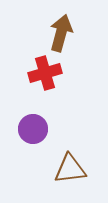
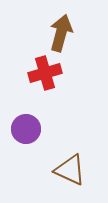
purple circle: moved 7 px left
brown triangle: moved 1 px down; rotated 32 degrees clockwise
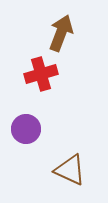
brown arrow: rotated 6 degrees clockwise
red cross: moved 4 px left, 1 px down
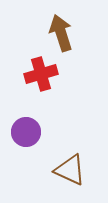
brown arrow: rotated 39 degrees counterclockwise
purple circle: moved 3 px down
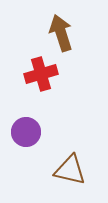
brown triangle: rotated 12 degrees counterclockwise
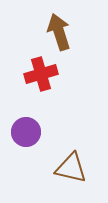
brown arrow: moved 2 px left, 1 px up
brown triangle: moved 1 px right, 2 px up
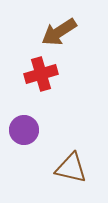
brown arrow: rotated 105 degrees counterclockwise
purple circle: moved 2 px left, 2 px up
